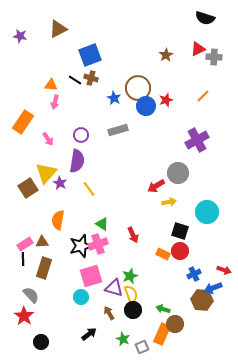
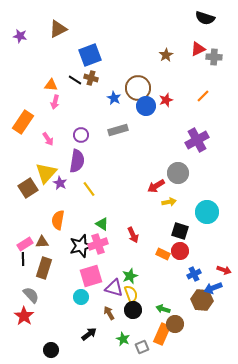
black circle at (41, 342): moved 10 px right, 8 px down
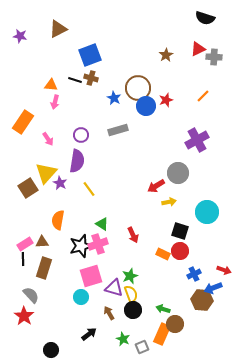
black line at (75, 80): rotated 16 degrees counterclockwise
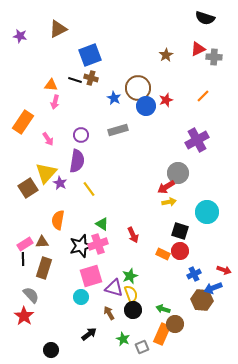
red arrow at (156, 186): moved 10 px right, 1 px down
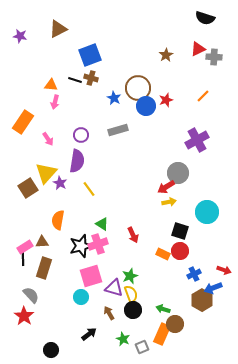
pink rectangle at (25, 244): moved 3 px down
brown hexagon at (202, 300): rotated 25 degrees clockwise
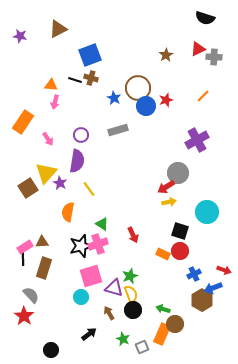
orange semicircle at (58, 220): moved 10 px right, 8 px up
